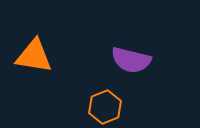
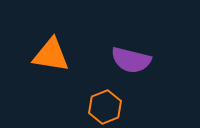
orange triangle: moved 17 px right, 1 px up
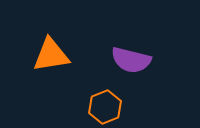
orange triangle: rotated 18 degrees counterclockwise
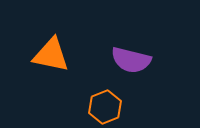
orange triangle: rotated 21 degrees clockwise
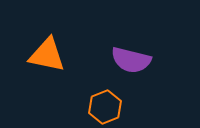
orange triangle: moved 4 px left
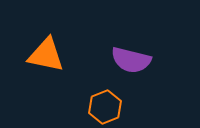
orange triangle: moved 1 px left
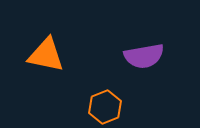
purple semicircle: moved 13 px right, 4 px up; rotated 24 degrees counterclockwise
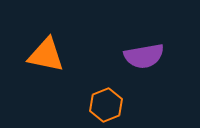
orange hexagon: moved 1 px right, 2 px up
